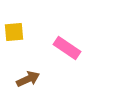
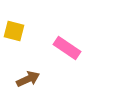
yellow square: moved 1 px up; rotated 20 degrees clockwise
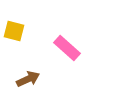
pink rectangle: rotated 8 degrees clockwise
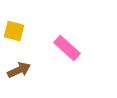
brown arrow: moved 9 px left, 9 px up
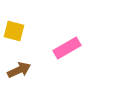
pink rectangle: rotated 72 degrees counterclockwise
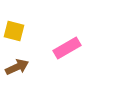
brown arrow: moved 2 px left, 3 px up
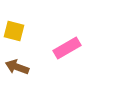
brown arrow: rotated 135 degrees counterclockwise
